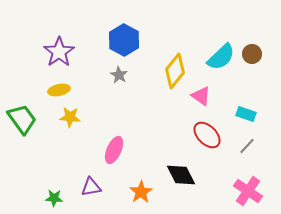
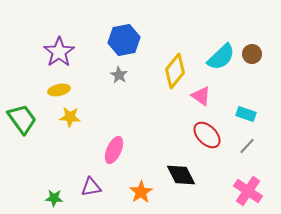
blue hexagon: rotated 20 degrees clockwise
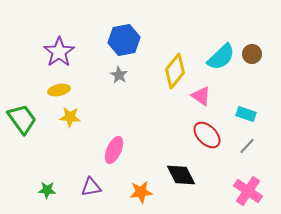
orange star: rotated 25 degrees clockwise
green star: moved 7 px left, 8 px up
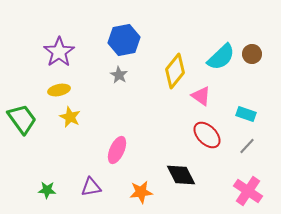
yellow star: rotated 20 degrees clockwise
pink ellipse: moved 3 px right
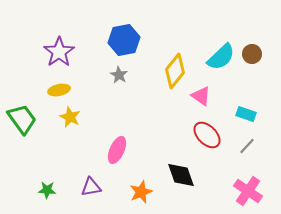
black diamond: rotated 8 degrees clockwise
orange star: rotated 15 degrees counterclockwise
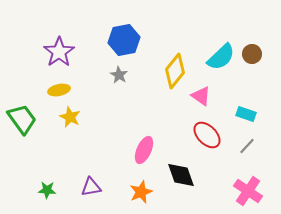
pink ellipse: moved 27 px right
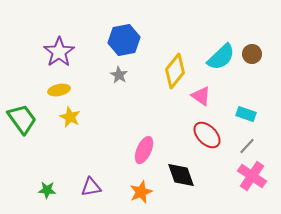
pink cross: moved 4 px right, 15 px up
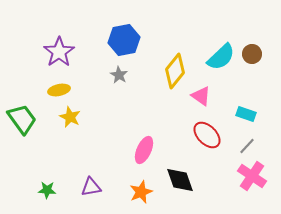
black diamond: moved 1 px left, 5 px down
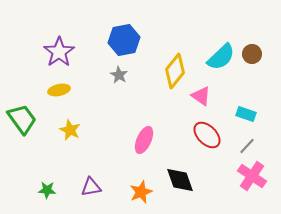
yellow star: moved 13 px down
pink ellipse: moved 10 px up
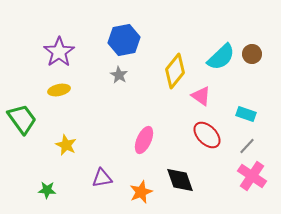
yellow star: moved 4 px left, 15 px down
purple triangle: moved 11 px right, 9 px up
